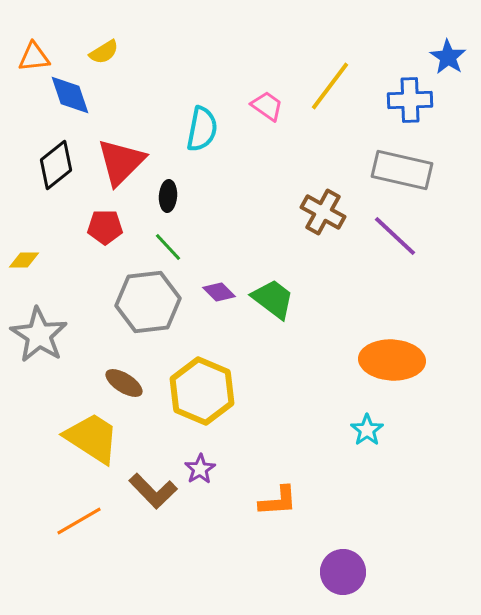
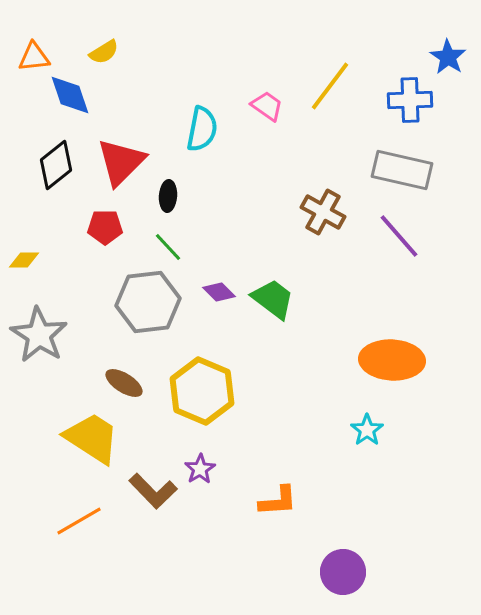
purple line: moved 4 px right; rotated 6 degrees clockwise
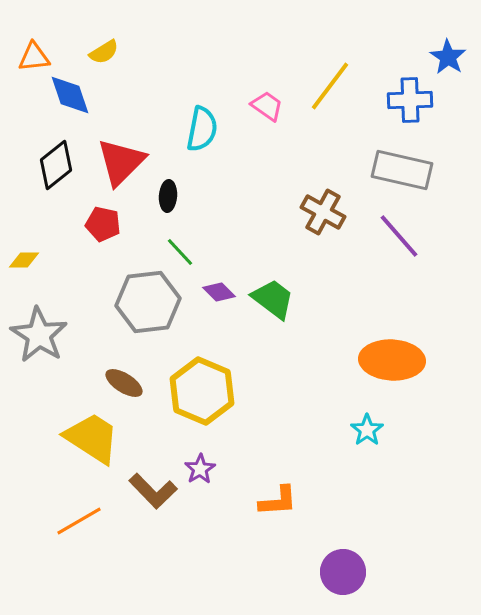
red pentagon: moved 2 px left, 3 px up; rotated 12 degrees clockwise
green line: moved 12 px right, 5 px down
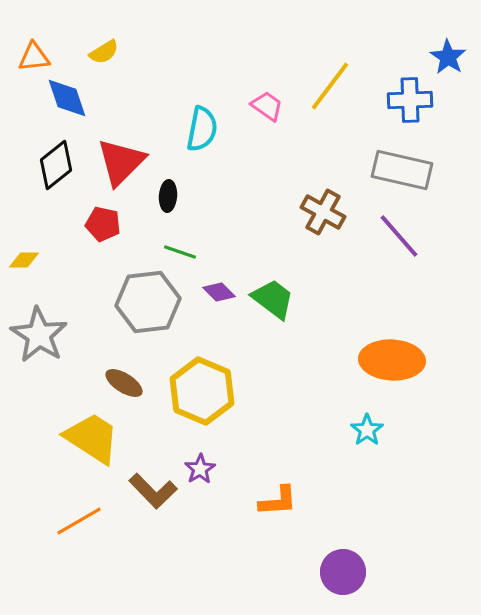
blue diamond: moved 3 px left, 3 px down
green line: rotated 28 degrees counterclockwise
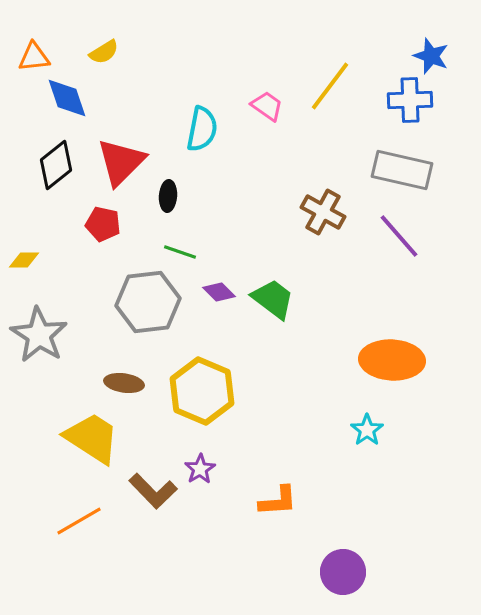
blue star: moved 17 px left, 1 px up; rotated 12 degrees counterclockwise
brown ellipse: rotated 24 degrees counterclockwise
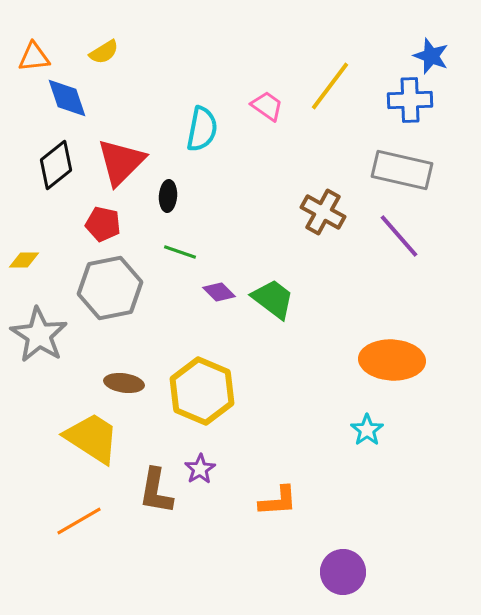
gray hexagon: moved 38 px left, 14 px up; rotated 4 degrees counterclockwise
brown L-shape: moved 3 px right; rotated 54 degrees clockwise
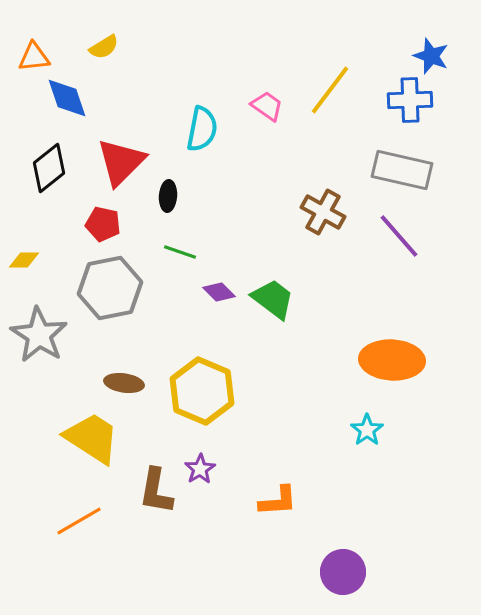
yellow semicircle: moved 5 px up
yellow line: moved 4 px down
black diamond: moved 7 px left, 3 px down
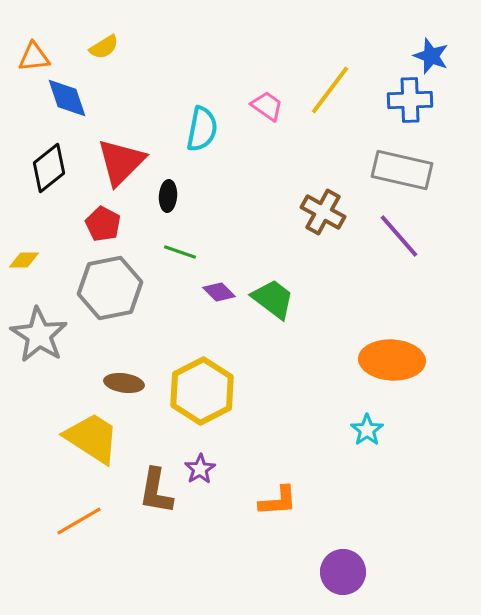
red pentagon: rotated 16 degrees clockwise
yellow hexagon: rotated 10 degrees clockwise
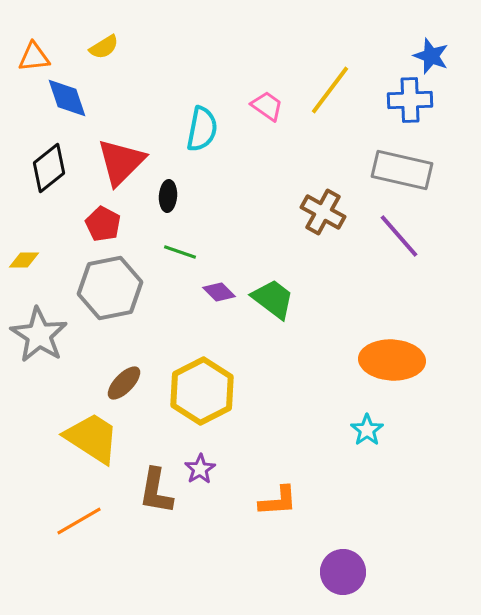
brown ellipse: rotated 54 degrees counterclockwise
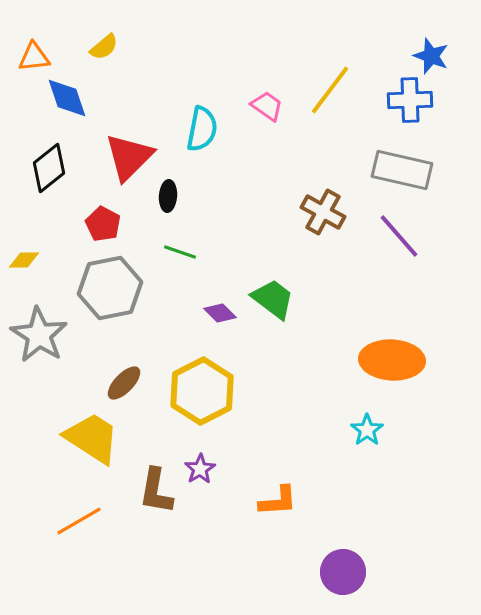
yellow semicircle: rotated 8 degrees counterclockwise
red triangle: moved 8 px right, 5 px up
purple diamond: moved 1 px right, 21 px down
